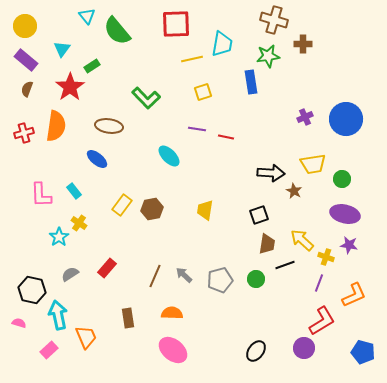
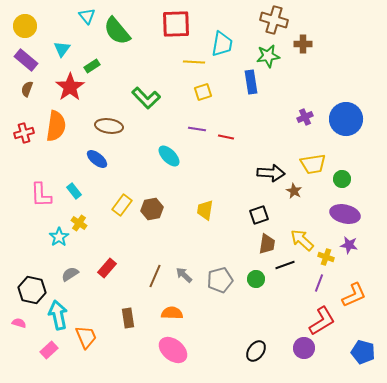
yellow line at (192, 59): moved 2 px right, 3 px down; rotated 15 degrees clockwise
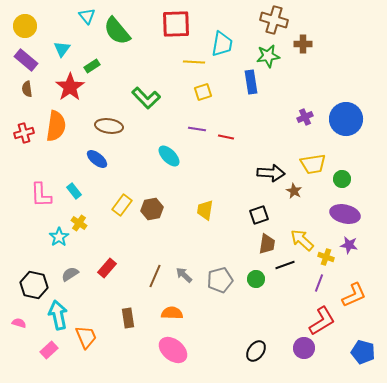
brown semicircle at (27, 89): rotated 28 degrees counterclockwise
black hexagon at (32, 290): moved 2 px right, 5 px up
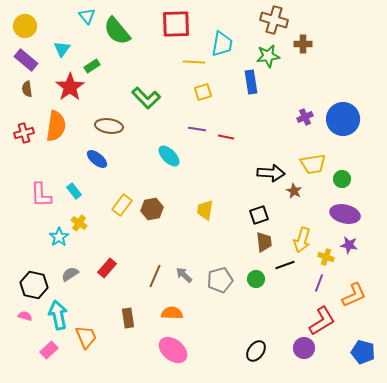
blue circle at (346, 119): moved 3 px left
yellow arrow at (302, 240): rotated 115 degrees counterclockwise
brown trapezoid at (267, 244): moved 3 px left, 2 px up; rotated 15 degrees counterclockwise
pink semicircle at (19, 323): moved 6 px right, 7 px up
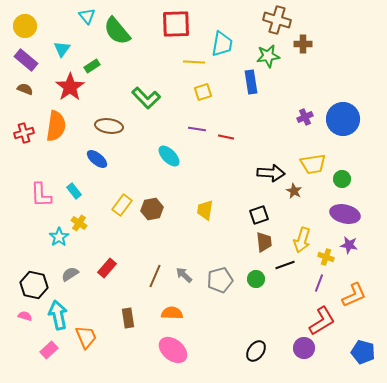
brown cross at (274, 20): moved 3 px right
brown semicircle at (27, 89): moved 2 px left; rotated 119 degrees clockwise
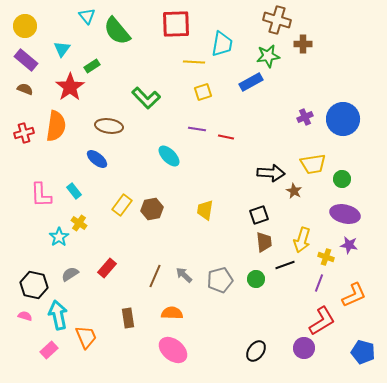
blue rectangle at (251, 82): rotated 70 degrees clockwise
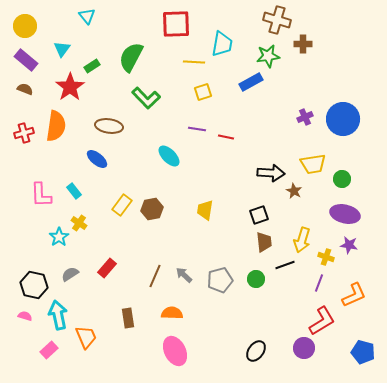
green semicircle at (117, 31): moved 14 px right, 26 px down; rotated 68 degrees clockwise
pink ellipse at (173, 350): moved 2 px right, 1 px down; rotated 24 degrees clockwise
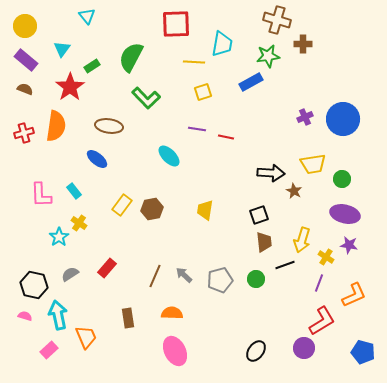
yellow cross at (326, 257): rotated 14 degrees clockwise
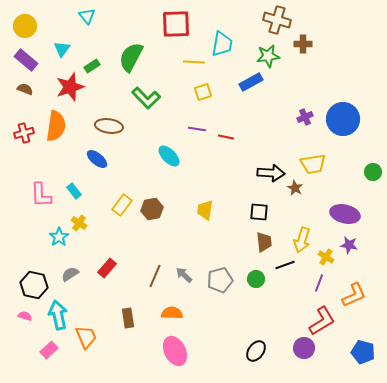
red star at (70, 87): rotated 16 degrees clockwise
green circle at (342, 179): moved 31 px right, 7 px up
brown star at (294, 191): moved 1 px right, 3 px up
black square at (259, 215): moved 3 px up; rotated 24 degrees clockwise
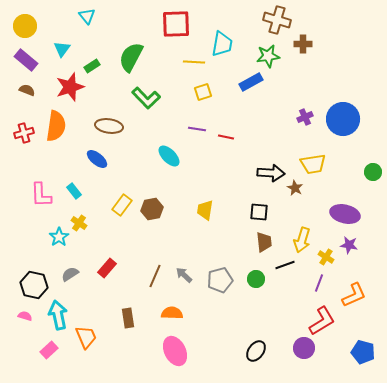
brown semicircle at (25, 89): moved 2 px right, 1 px down
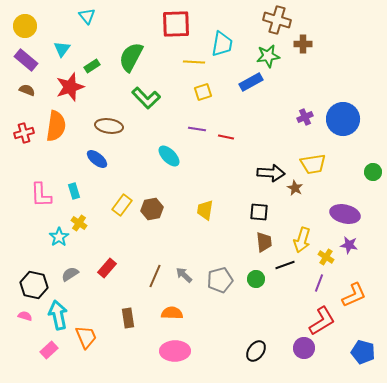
cyan rectangle at (74, 191): rotated 21 degrees clockwise
pink ellipse at (175, 351): rotated 64 degrees counterclockwise
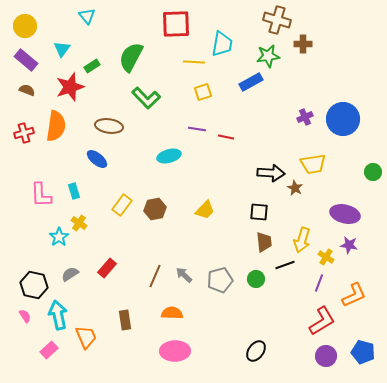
cyan ellipse at (169, 156): rotated 60 degrees counterclockwise
brown hexagon at (152, 209): moved 3 px right
yellow trapezoid at (205, 210): rotated 145 degrees counterclockwise
pink semicircle at (25, 316): rotated 40 degrees clockwise
brown rectangle at (128, 318): moved 3 px left, 2 px down
purple circle at (304, 348): moved 22 px right, 8 px down
